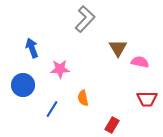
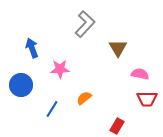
gray L-shape: moved 5 px down
pink semicircle: moved 12 px down
blue circle: moved 2 px left
orange semicircle: moved 1 px right; rotated 63 degrees clockwise
red rectangle: moved 5 px right, 1 px down
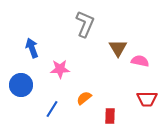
gray L-shape: rotated 20 degrees counterclockwise
pink semicircle: moved 13 px up
red rectangle: moved 7 px left, 10 px up; rotated 28 degrees counterclockwise
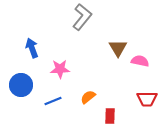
gray L-shape: moved 3 px left, 7 px up; rotated 16 degrees clockwise
orange semicircle: moved 4 px right, 1 px up
blue line: moved 1 px right, 8 px up; rotated 36 degrees clockwise
